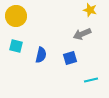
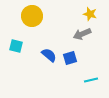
yellow star: moved 4 px down
yellow circle: moved 16 px right
blue semicircle: moved 8 px right; rotated 63 degrees counterclockwise
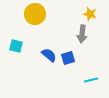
yellow circle: moved 3 px right, 2 px up
gray arrow: rotated 60 degrees counterclockwise
blue square: moved 2 px left
